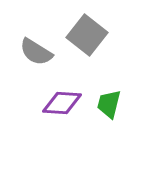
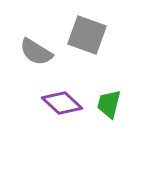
gray square: rotated 18 degrees counterclockwise
purple diamond: rotated 39 degrees clockwise
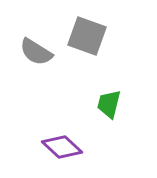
gray square: moved 1 px down
purple diamond: moved 44 px down
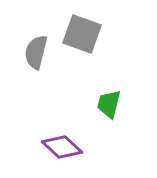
gray square: moved 5 px left, 2 px up
gray semicircle: rotated 72 degrees clockwise
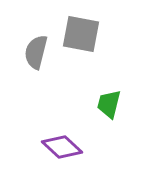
gray square: moved 1 px left; rotated 9 degrees counterclockwise
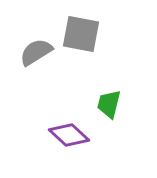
gray semicircle: rotated 44 degrees clockwise
purple diamond: moved 7 px right, 12 px up
